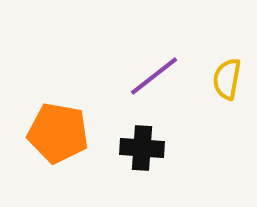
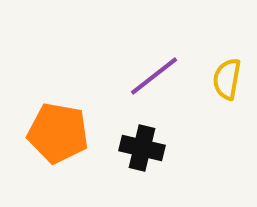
black cross: rotated 9 degrees clockwise
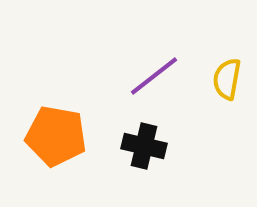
orange pentagon: moved 2 px left, 3 px down
black cross: moved 2 px right, 2 px up
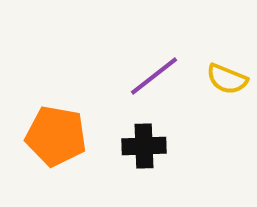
yellow semicircle: rotated 78 degrees counterclockwise
black cross: rotated 15 degrees counterclockwise
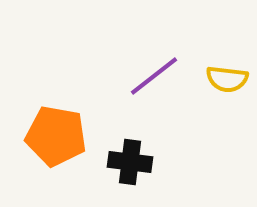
yellow semicircle: rotated 15 degrees counterclockwise
black cross: moved 14 px left, 16 px down; rotated 9 degrees clockwise
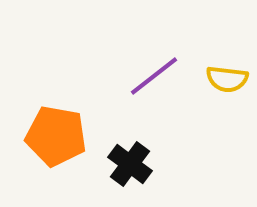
black cross: moved 2 px down; rotated 30 degrees clockwise
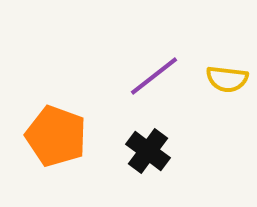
orange pentagon: rotated 10 degrees clockwise
black cross: moved 18 px right, 13 px up
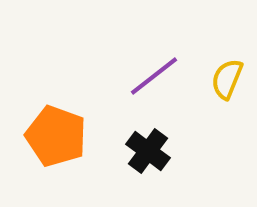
yellow semicircle: rotated 105 degrees clockwise
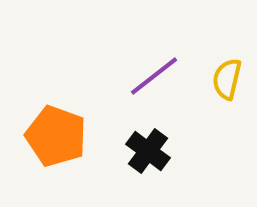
yellow semicircle: rotated 9 degrees counterclockwise
